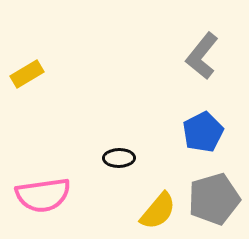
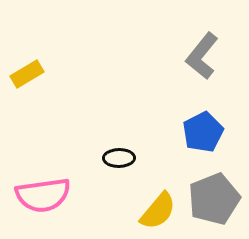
gray pentagon: rotated 6 degrees counterclockwise
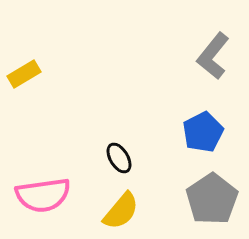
gray L-shape: moved 11 px right
yellow rectangle: moved 3 px left
black ellipse: rotated 60 degrees clockwise
gray pentagon: moved 2 px left; rotated 12 degrees counterclockwise
yellow semicircle: moved 37 px left
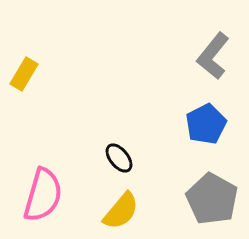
yellow rectangle: rotated 28 degrees counterclockwise
blue pentagon: moved 3 px right, 8 px up
black ellipse: rotated 8 degrees counterclockwise
pink semicircle: rotated 66 degrees counterclockwise
gray pentagon: rotated 9 degrees counterclockwise
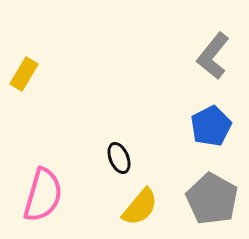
blue pentagon: moved 5 px right, 2 px down
black ellipse: rotated 16 degrees clockwise
yellow semicircle: moved 19 px right, 4 px up
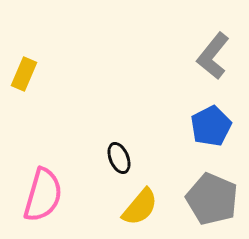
yellow rectangle: rotated 8 degrees counterclockwise
gray pentagon: rotated 6 degrees counterclockwise
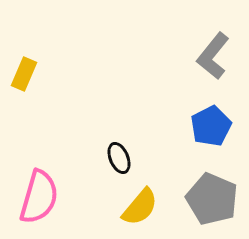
pink semicircle: moved 4 px left, 2 px down
